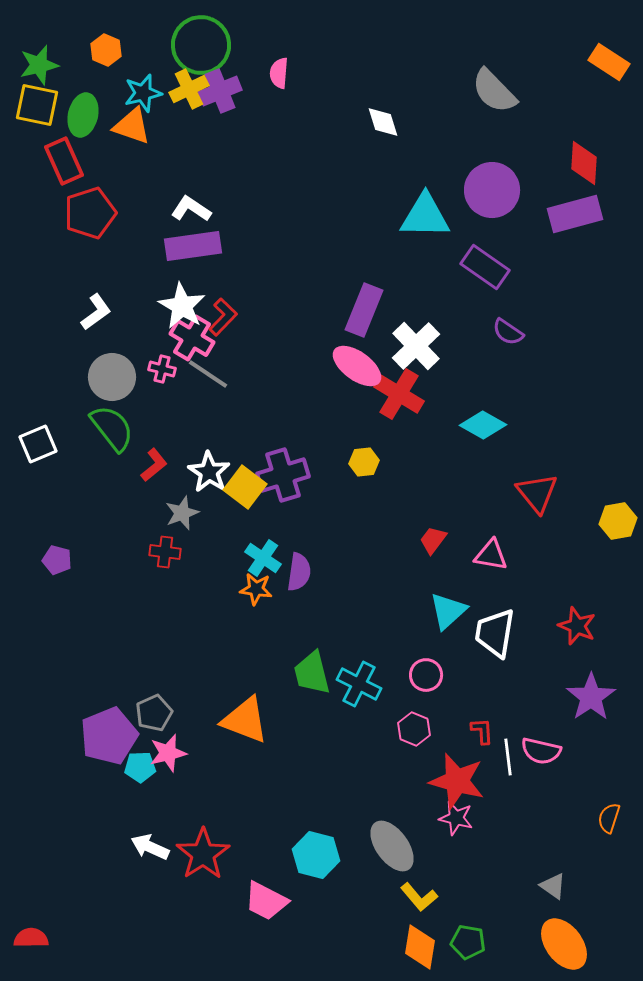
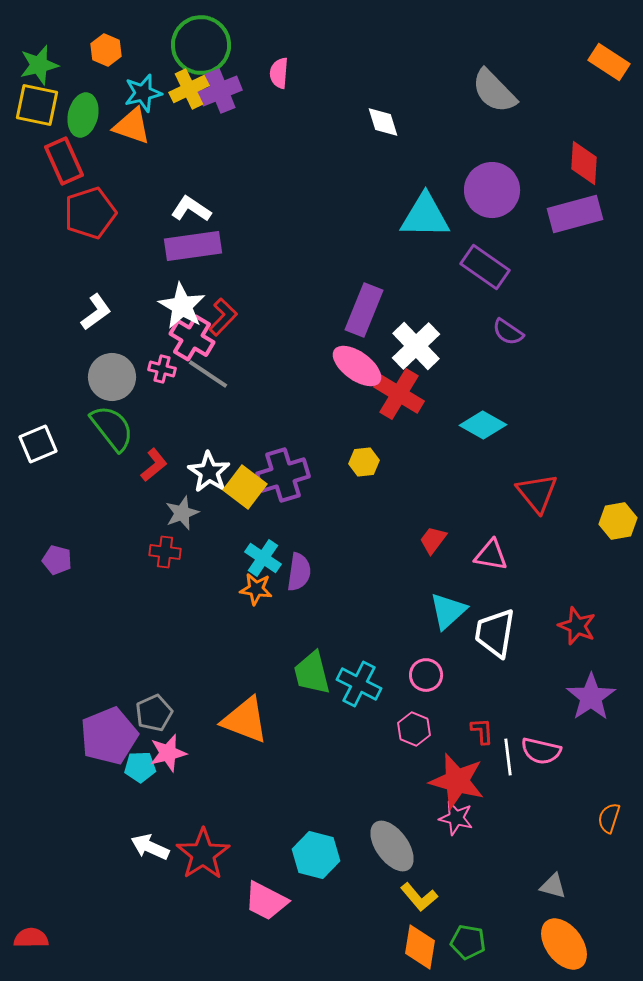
gray triangle at (553, 886): rotated 20 degrees counterclockwise
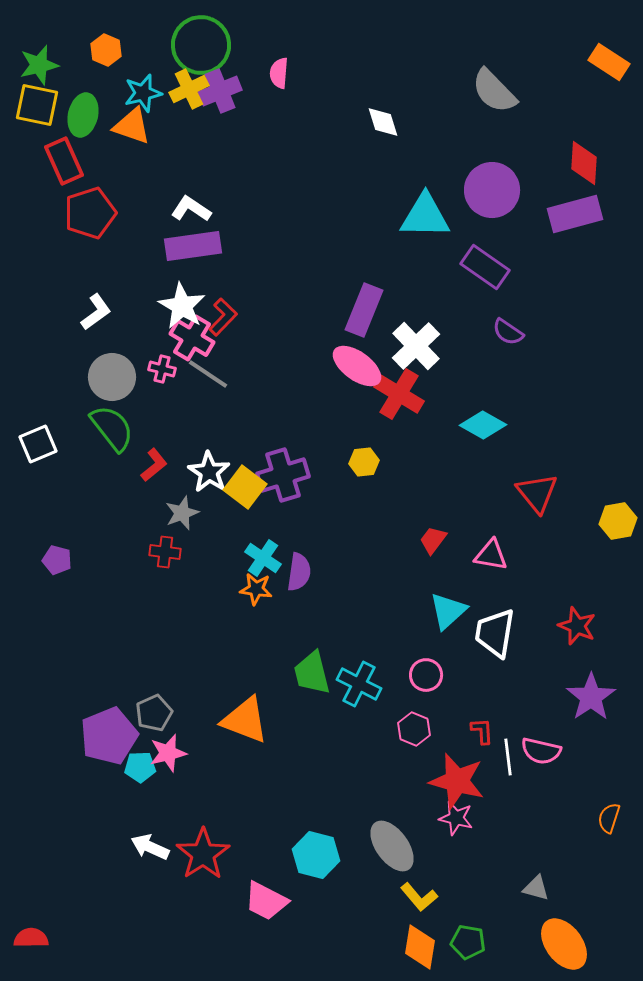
gray triangle at (553, 886): moved 17 px left, 2 px down
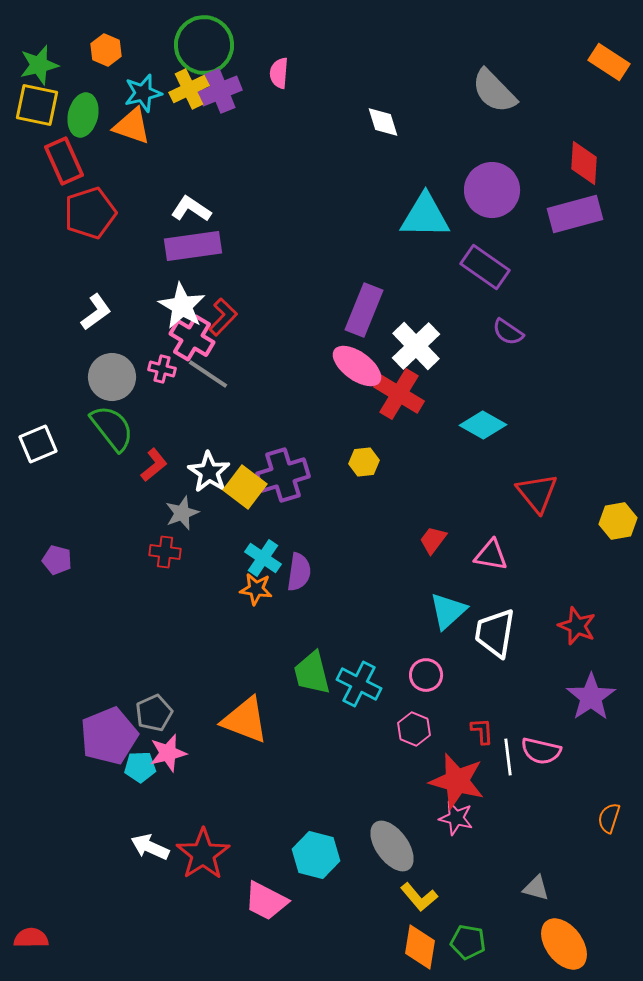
green circle at (201, 45): moved 3 px right
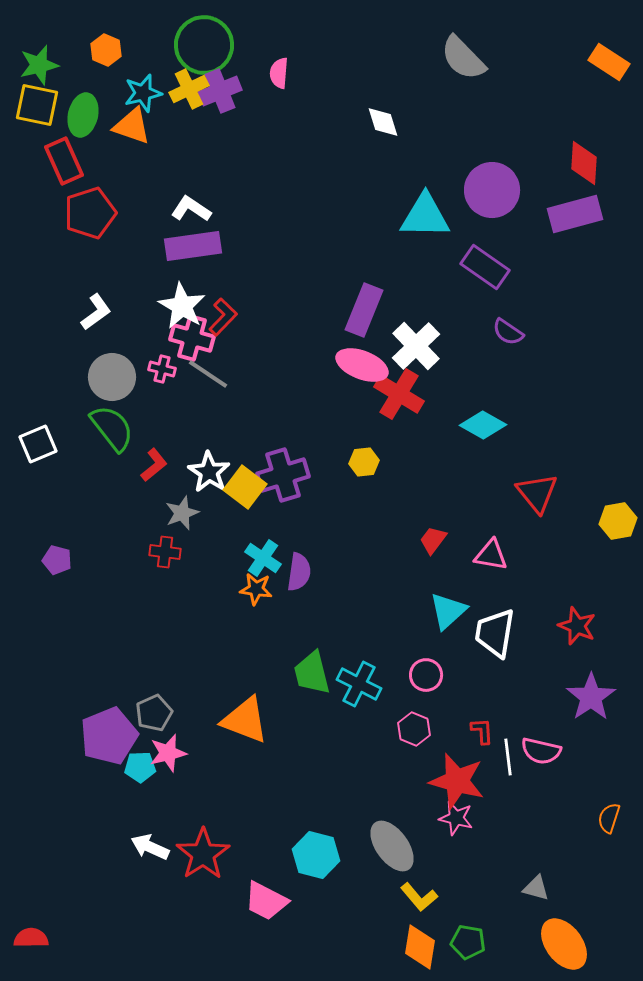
gray semicircle at (494, 91): moved 31 px left, 33 px up
pink cross at (192, 338): rotated 15 degrees counterclockwise
pink ellipse at (357, 366): moved 5 px right, 1 px up; rotated 15 degrees counterclockwise
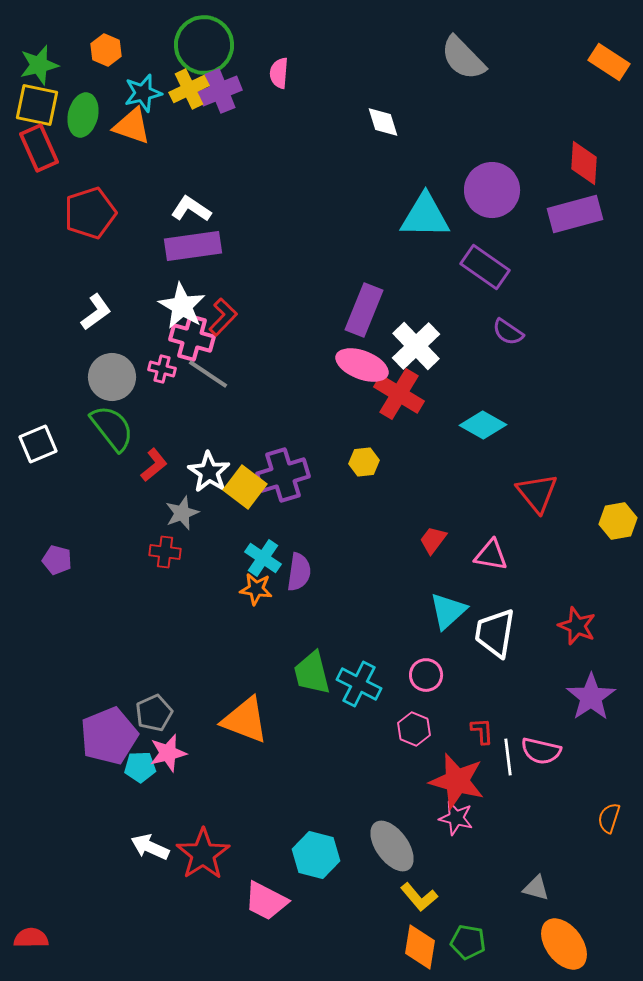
red rectangle at (64, 161): moved 25 px left, 13 px up
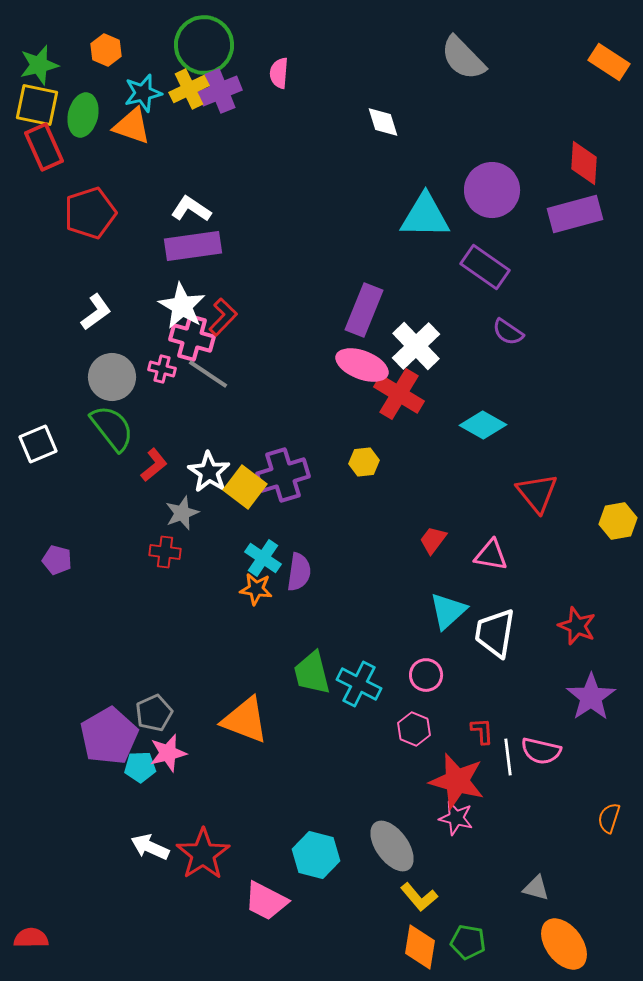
red rectangle at (39, 148): moved 5 px right, 1 px up
purple pentagon at (109, 736): rotated 8 degrees counterclockwise
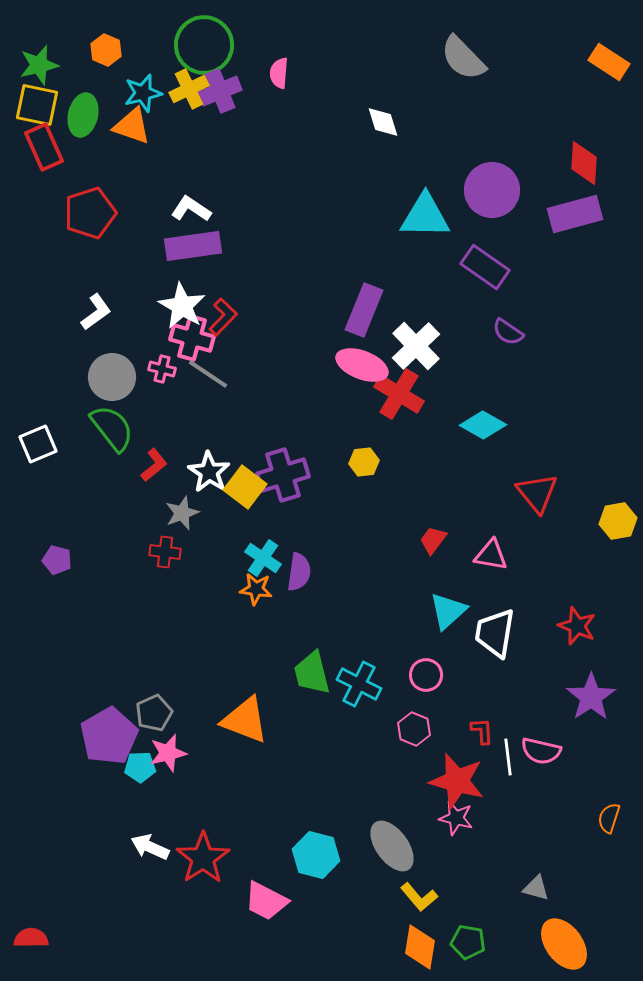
red star at (203, 854): moved 4 px down
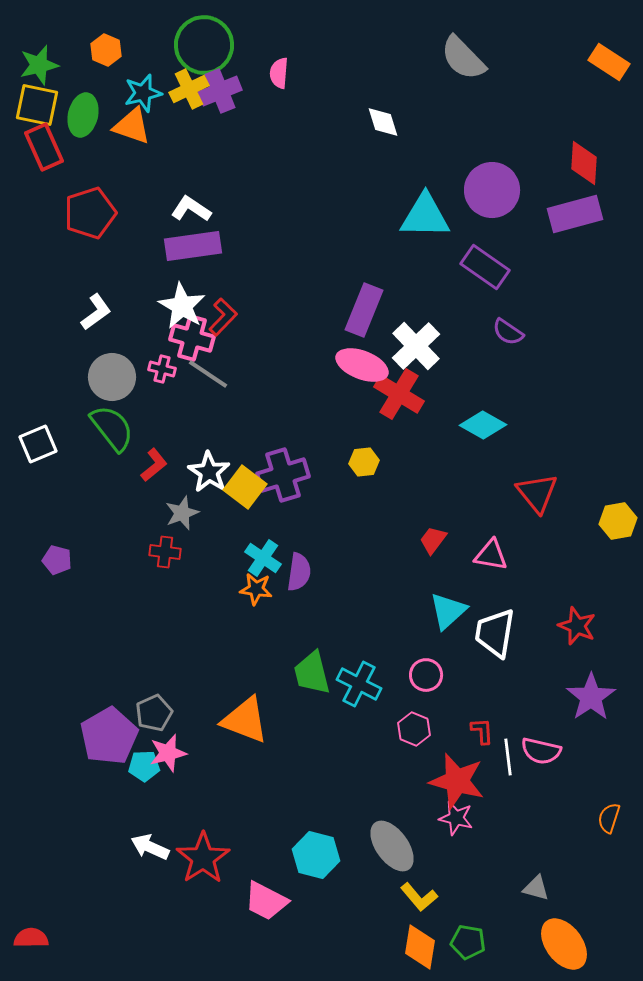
cyan pentagon at (140, 767): moved 4 px right, 1 px up
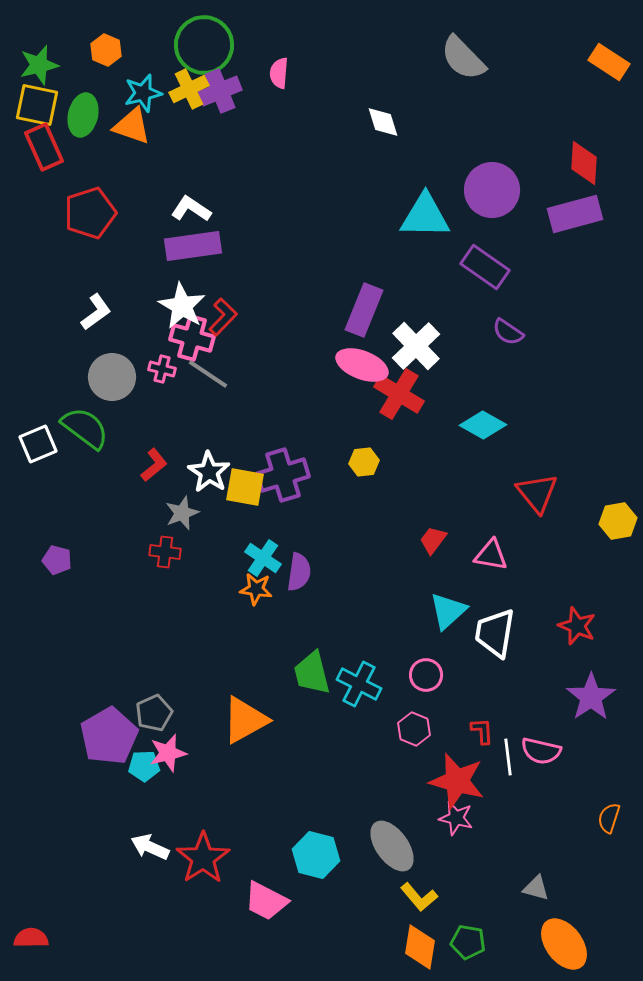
green semicircle at (112, 428): moved 27 px left; rotated 15 degrees counterclockwise
yellow square at (245, 487): rotated 27 degrees counterclockwise
orange triangle at (245, 720): rotated 50 degrees counterclockwise
